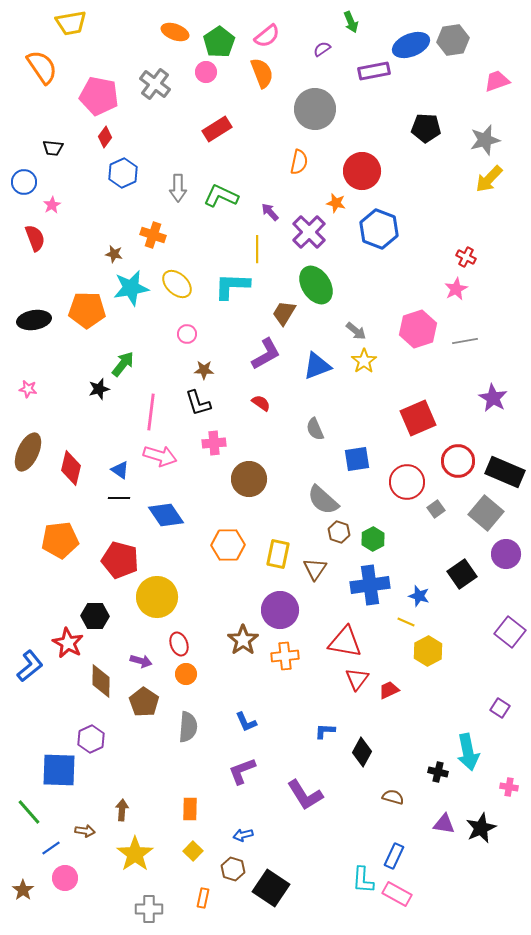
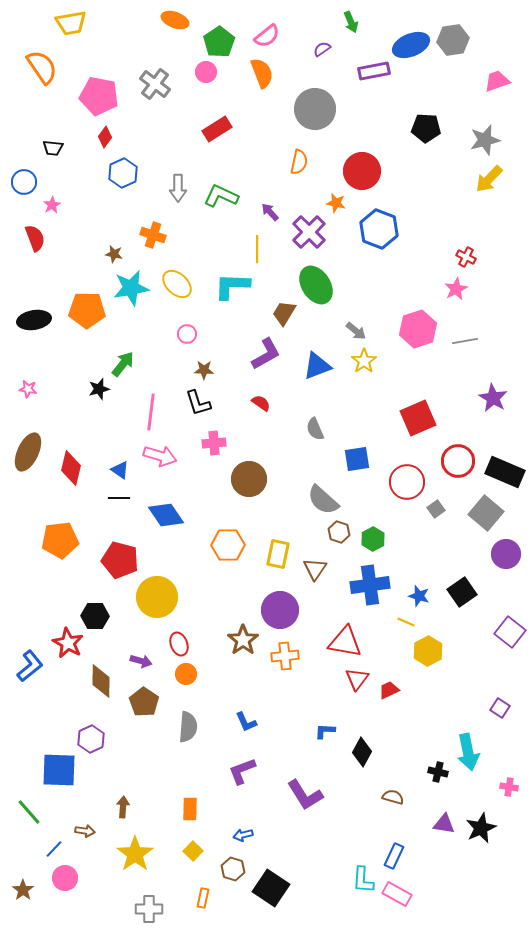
orange ellipse at (175, 32): moved 12 px up
black square at (462, 574): moved 18 px down
brown arrow at (122, 810): moved 1 px right, 3 px up
blue line at (51, 848): moved 3 px right, 1 px down; rotated 12 degrees counterclockwise
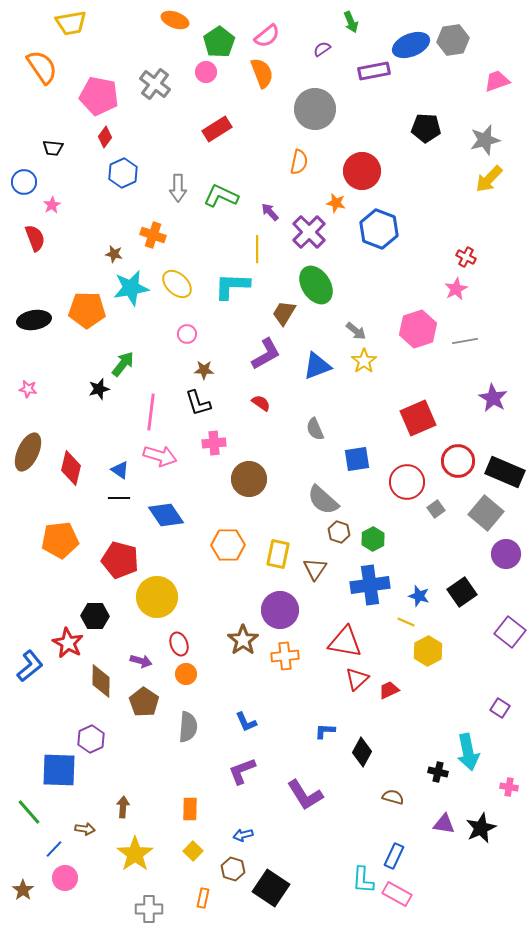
red triangle at (357, 679): rotated 10 degrees clockwise
brown arrow at (85, 831): moved 2 px up
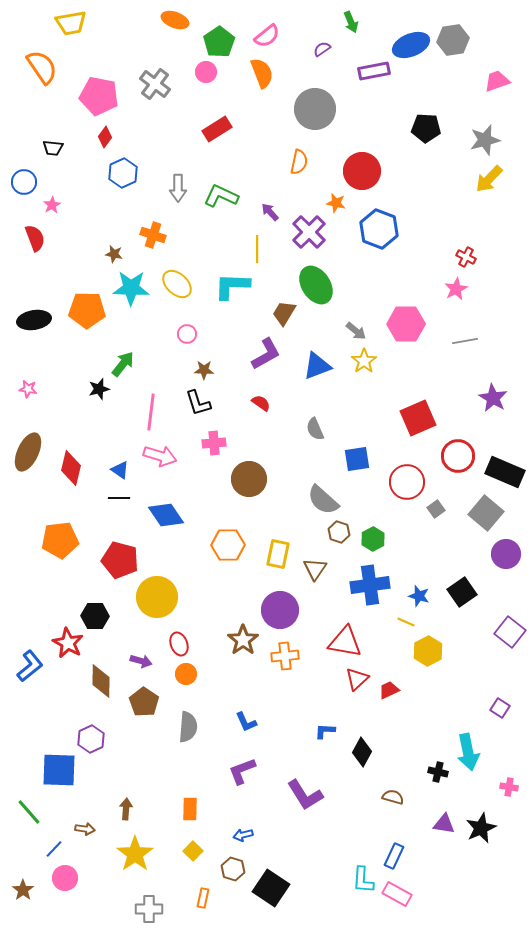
cyan star at (131, 288): rotated 12 degrees clockwise
pink hexagon at (418, 329): moved 12 px left, 5 px up; rotated 18 degrees clockwise
red circle at (458, 461): moved 5 px up
brown arrow at (123, 807): moved 3 px right, 2 px down
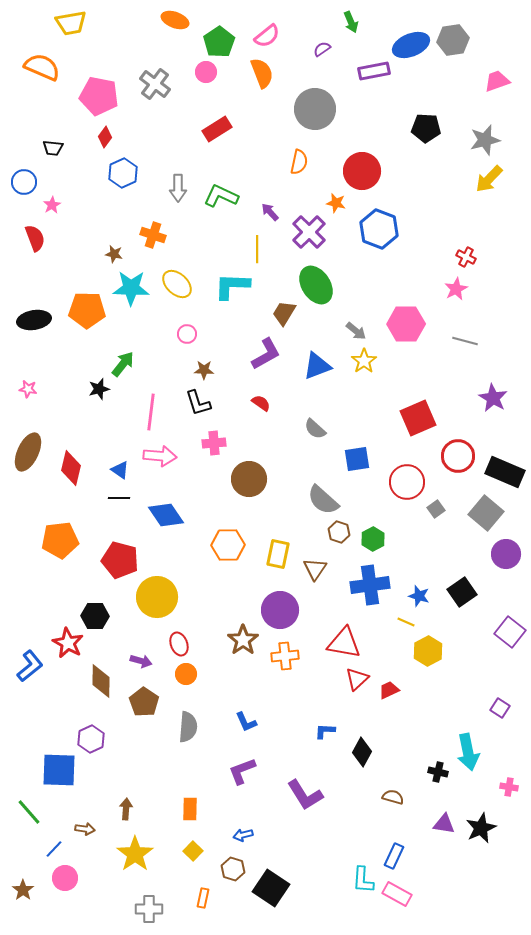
orange semicircle at (42, 67): rotated 33 degrees counterclockwise
gray line at (465, 341): rotated 25 degrees clockwise
gray semicircle at (315, 429): rotated 25 degrees counterclockwise
pink arrow at (160, 456): rotated 12 degrees counterclockwise
red triangle at (345, 642): moved 1 px left, 1 px down
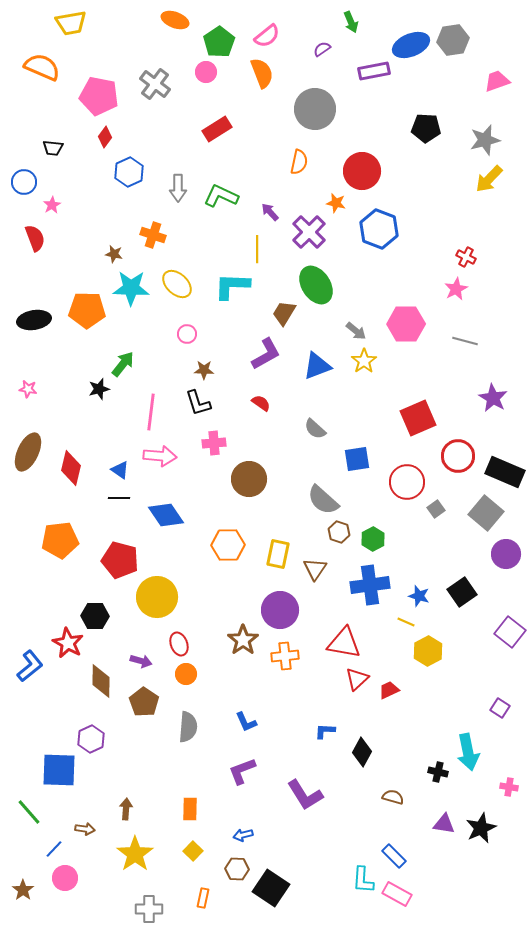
blue hexagon at (123, 173): moved 6 px right, 1 px up
blue rectangle at (394, 856): rotated 70 degrees counterclockwise
brown hexagon at (233, 869): moved 4 px right; rotated 15 degrees counterclockwise
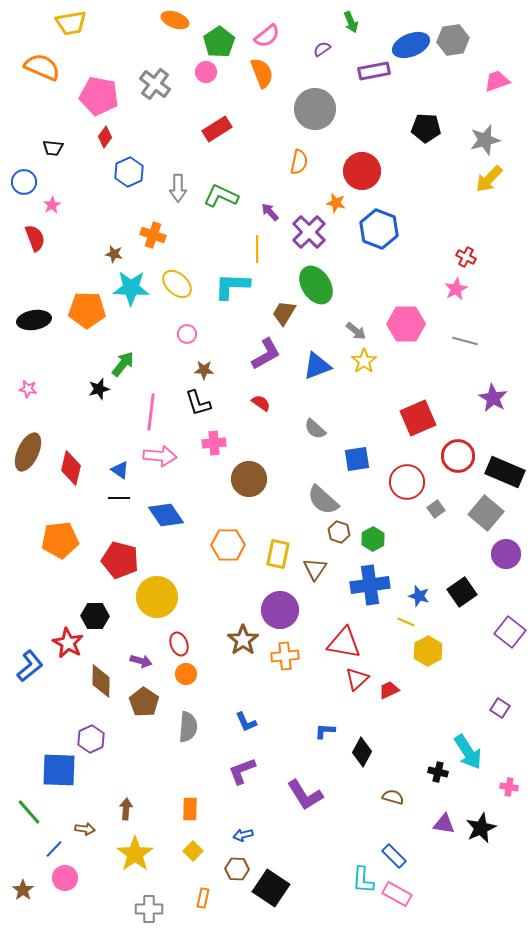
cyan arrow at (468, 752): rotated 21 degrees counterclockwise
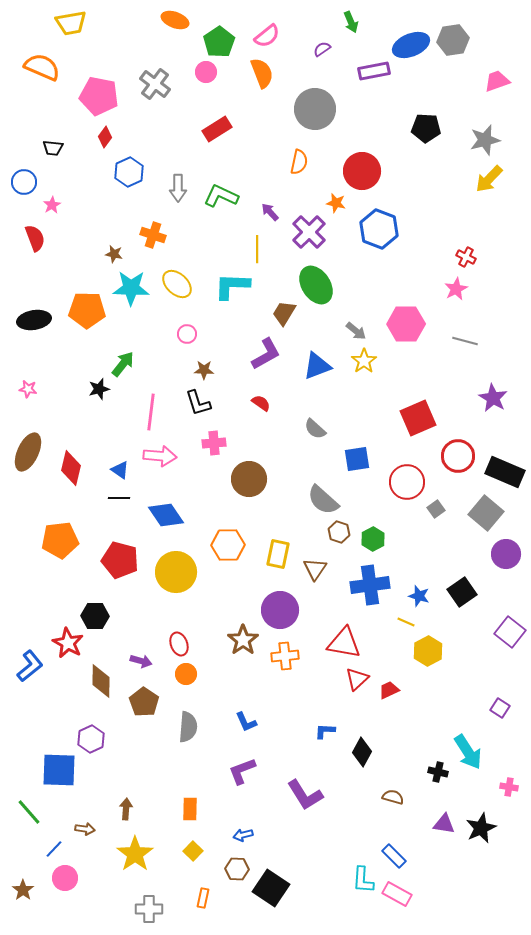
yellow circle at (157, 597): moved 19 px right, 25 px up
